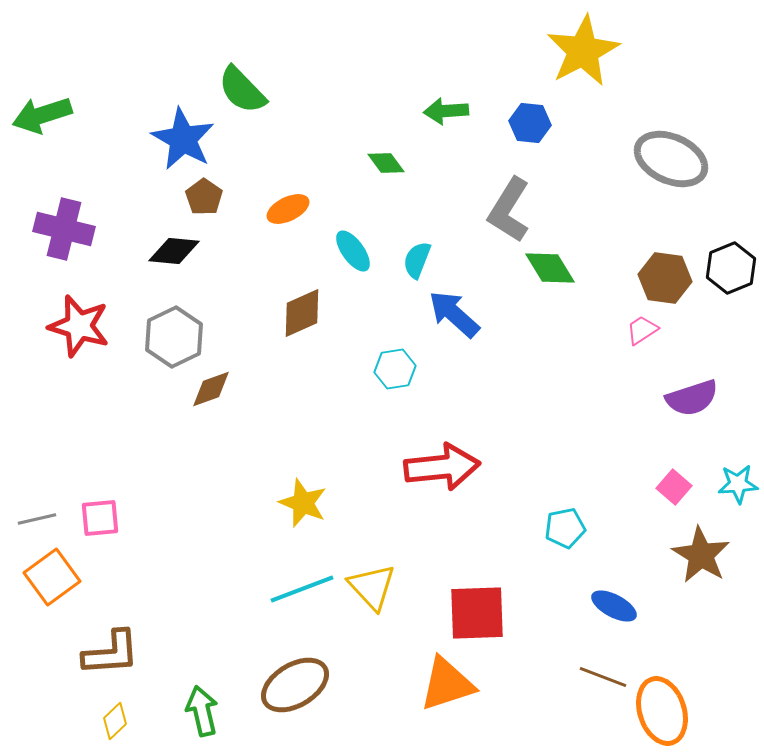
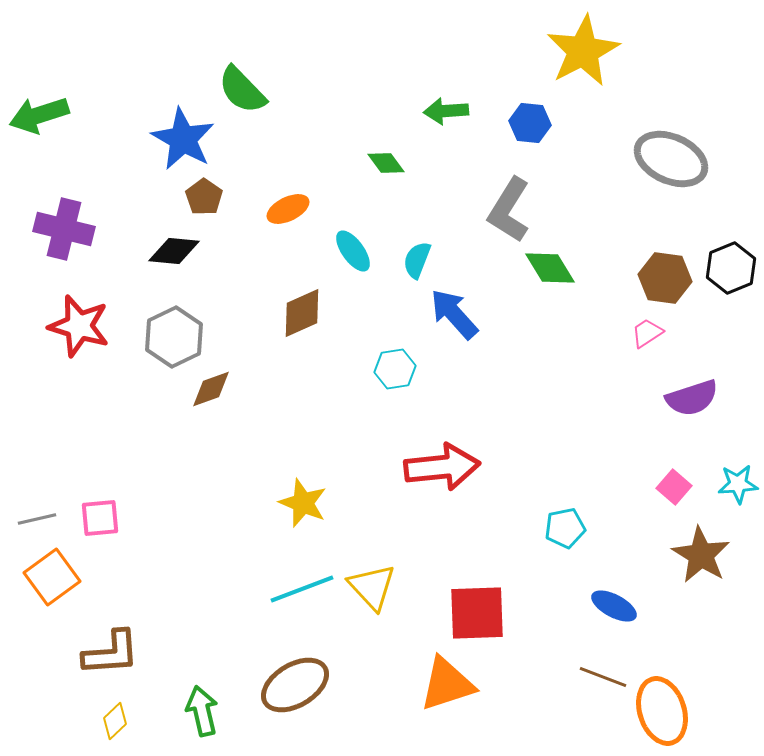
green arrow at (42, 115): moved 3 px left
blue arrow at (454, 314): rotated 6 degrees clockwise
pink trapezoid at (642, 330): moved 5 px right, 3 px down
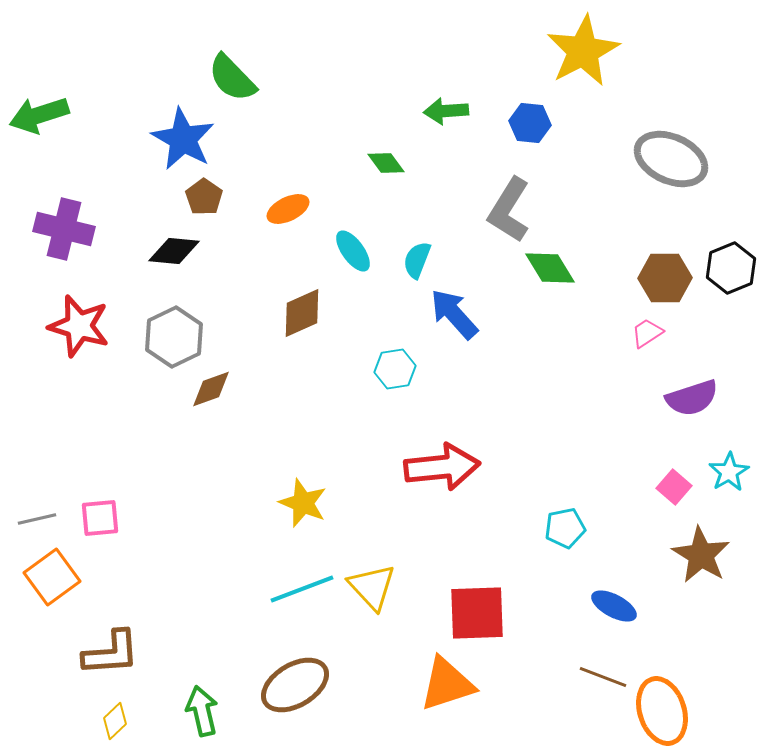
green semicircle at (242, 90): moved 10 px left, 12 px up
brown hexagon at (665, 278): rotated 9 degrees counterclockwise
cyan star at (738, 484): moved 9 px left, 12 px up; rotated 27 degrees counterclockwise
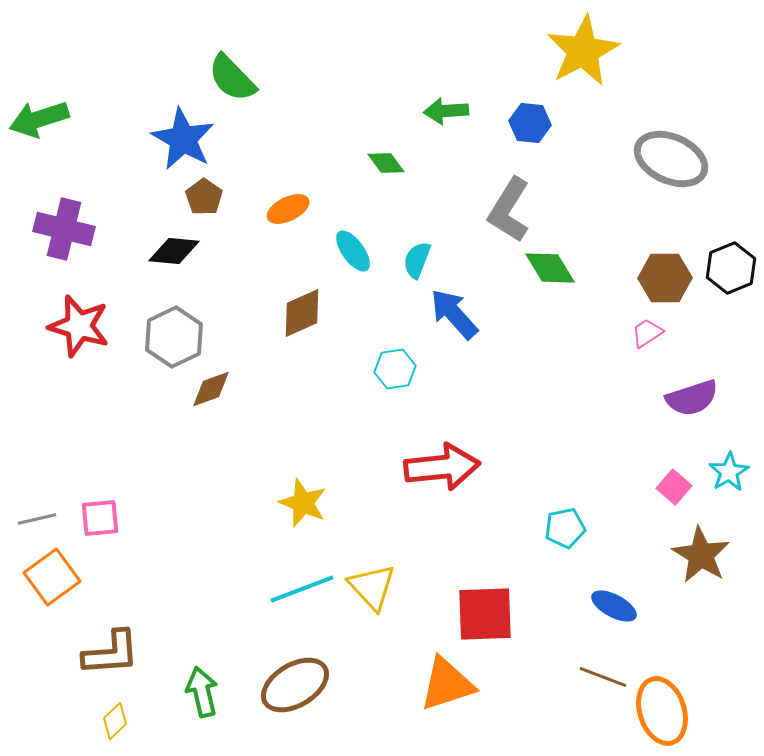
green arrow at (39, 115): moved 4 px down
red square at (477, 613): moved 8 px right, 1 px down
green arrow at (202, 711): moved 19 px up
